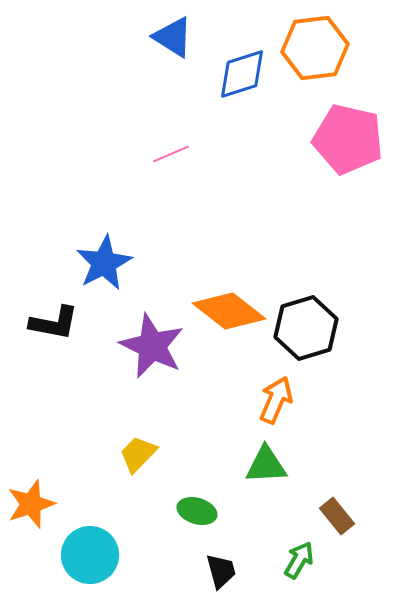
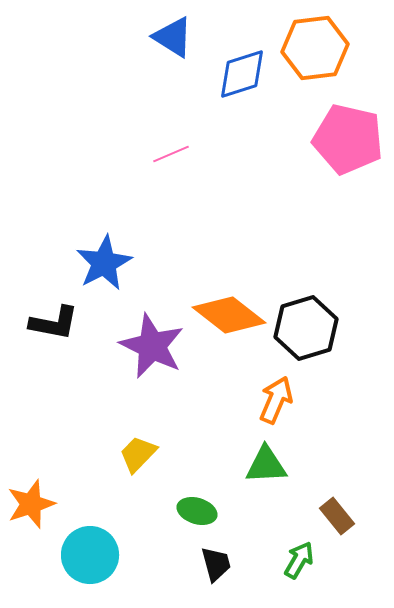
orange diamond: moved 4 px down
black trapezoid: moved 5 px left, 7 px up
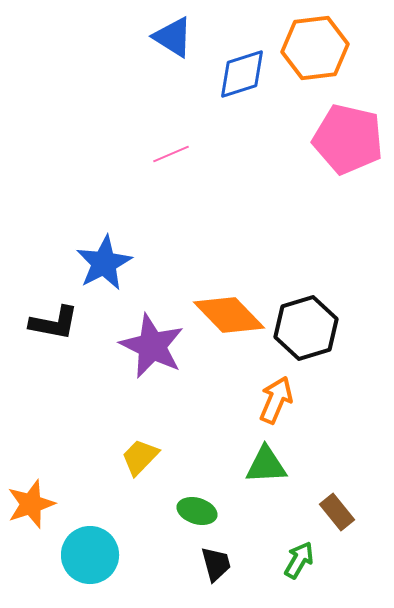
orange diamond: rotated 8 degrees clockwise
yellow trapezoid: moved 2 px right, 3 px down
brown rectangle: moved 4 px up
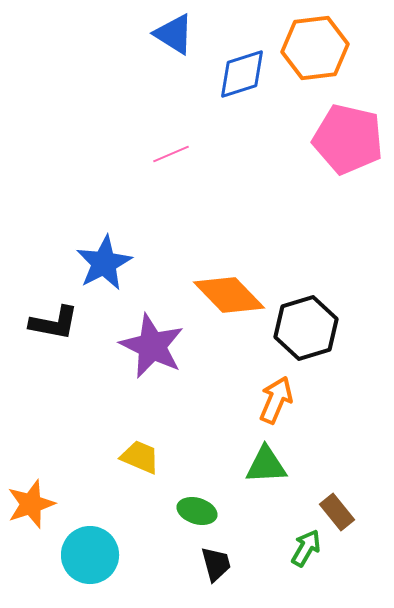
blue triangle: moved 1 px right, 3 px up
orange diamond: moved 20 px up
yellow trapezoid: rotated 69 degrees clockwise
green arrow: moved 7 px right, 12 px up
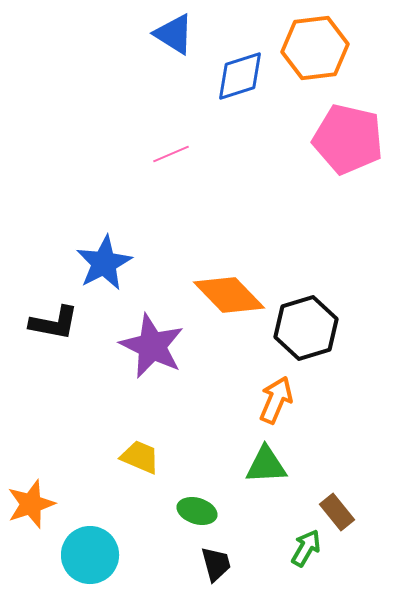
blue diamond: moved 2 px left, 2 px down
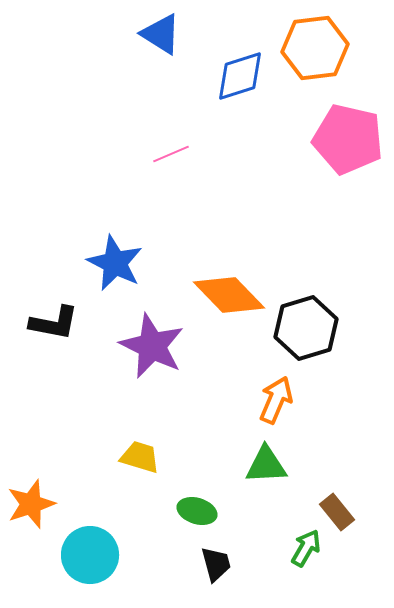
blue triangle: moved 13 px left
blue star: moved 11 px right; rotated 18 degrees counterclockwise
yellow trapezoid: rotated 6 degrees counterclockwise
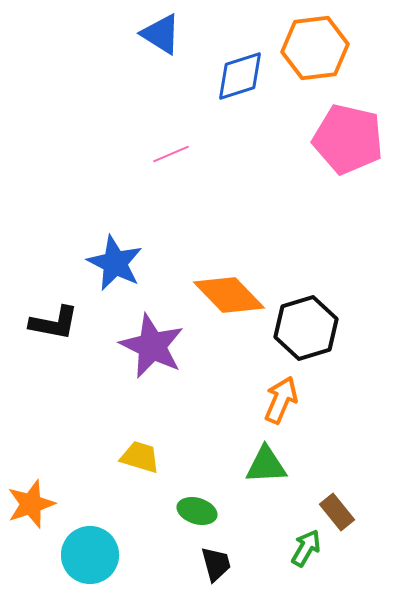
orange arrow: moved 5 px right
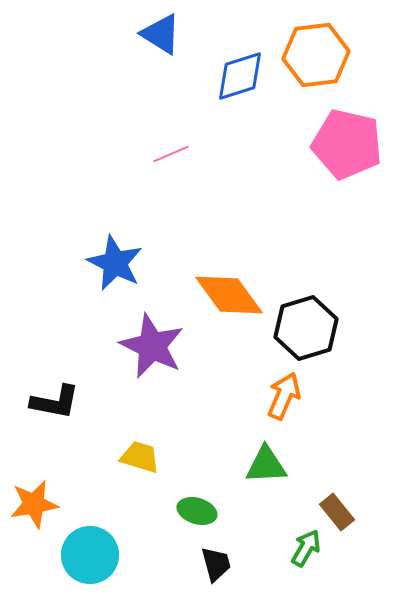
orange hexagon: moved 1 px right, 7 px down
pink pentagon: moved 1 px left, 5 px down
orange diamond: rotated 8 degrees clockwise
black L-shape: moved 1 px right, 79 px down
orange arrow: moved 3 px right, 4 px up
orange star: moved 3 px right; rotated 9 degrees clockwise
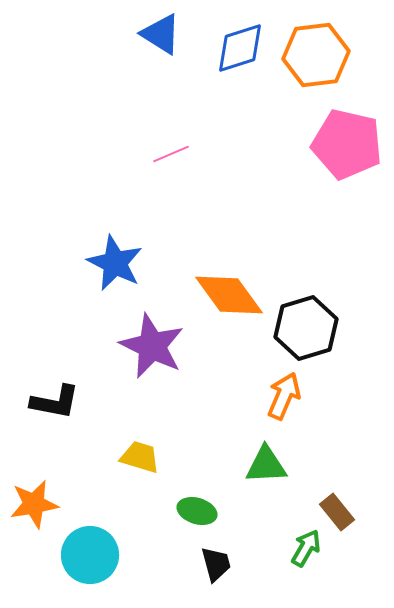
blue diamond: moved 28 px up
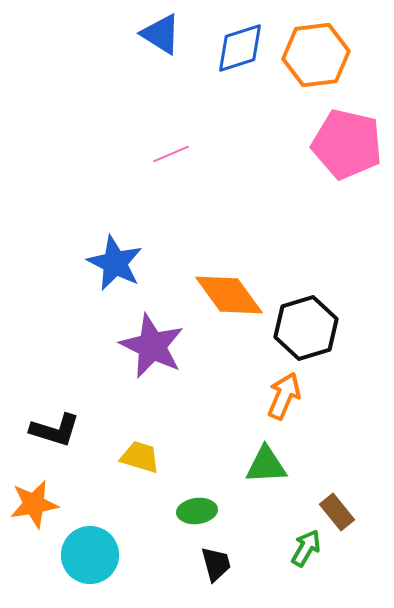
black L-shape: moved 28 px down; rotated 6 degrees clockwise
green ellipse: rotated 24 degrees counterclockwise
